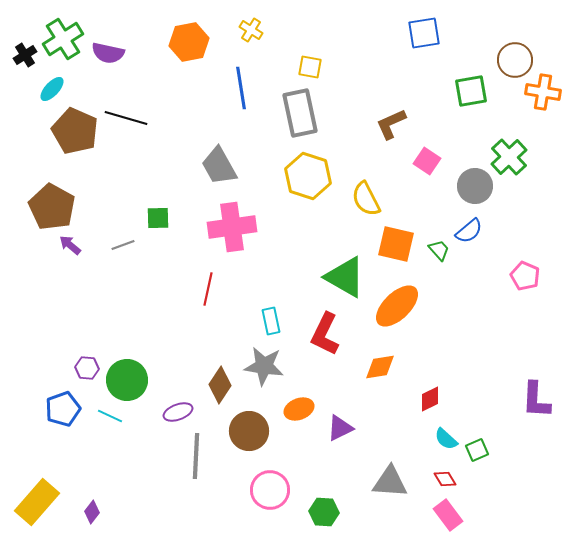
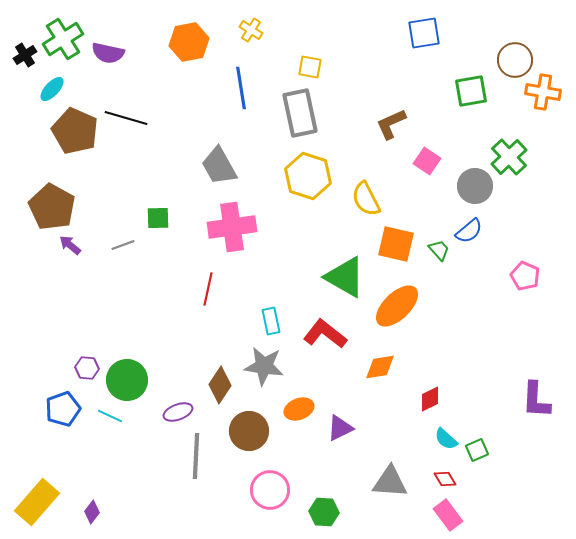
red L-shape at (325, 334): rotated 102 degrees clockwise
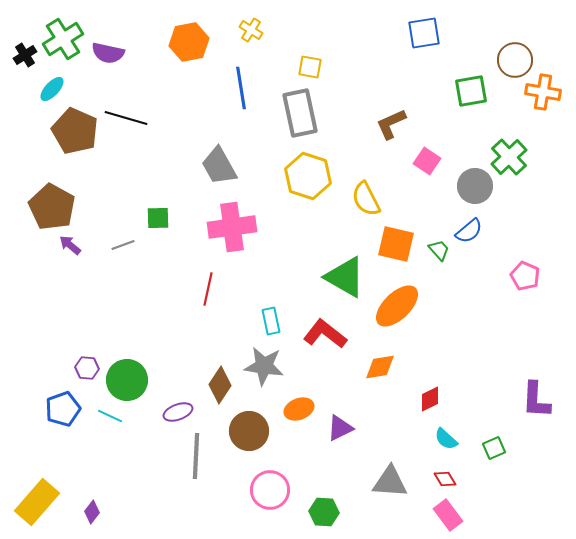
green square at (477, 450): moved 17 px right, 2 px up
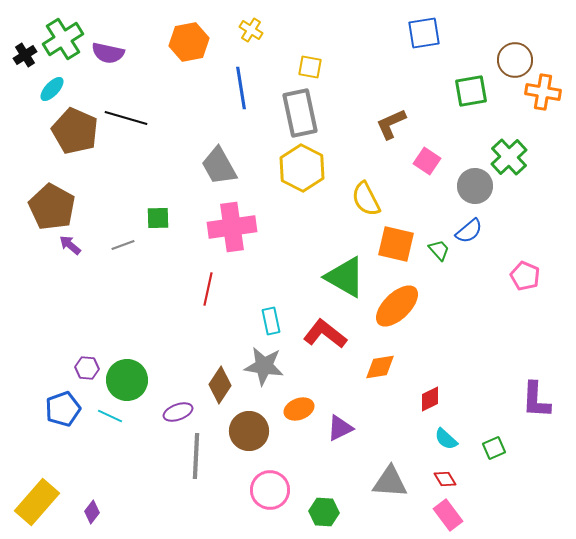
yellow hexagon at (308, 176): moved 6 px left, 8 px up; rotated 9 degrees clockwise
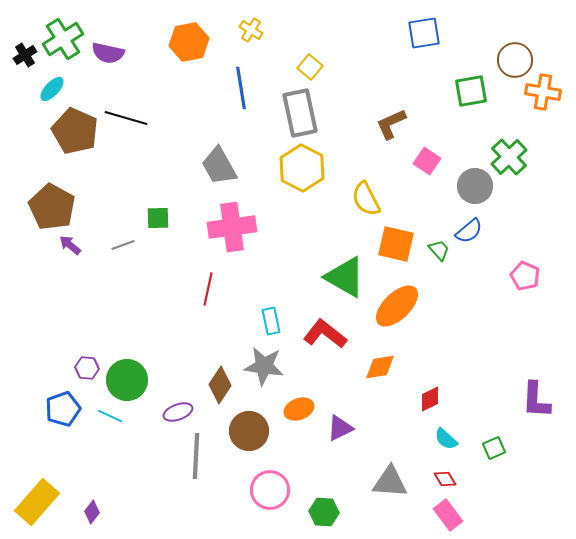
yellow square at (310, 67): rotated 30 degrees clockwise
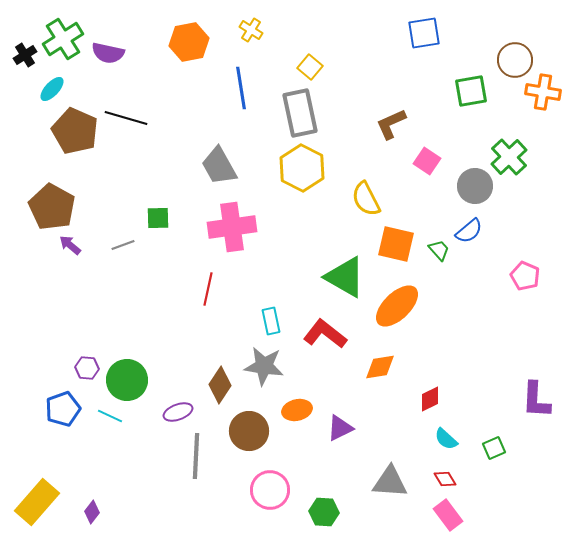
orange ellipse at (299, 409): moved 2 px left, 1 px down; rotated 8 degrees clockwise
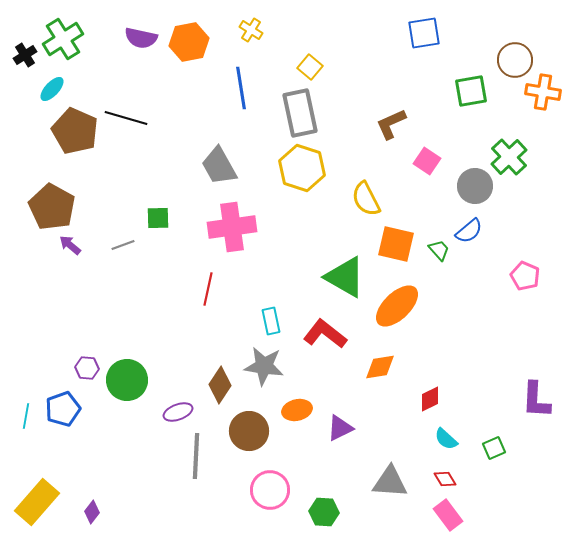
purple semicircle at (108, 53): moved 33 px right, 15 px up
yellow hexagon at (302, 168): rotated 9 degrees counterclockwise
cyan line at (110, 416): moved 84 px left; rotated 75 degrees clockwise
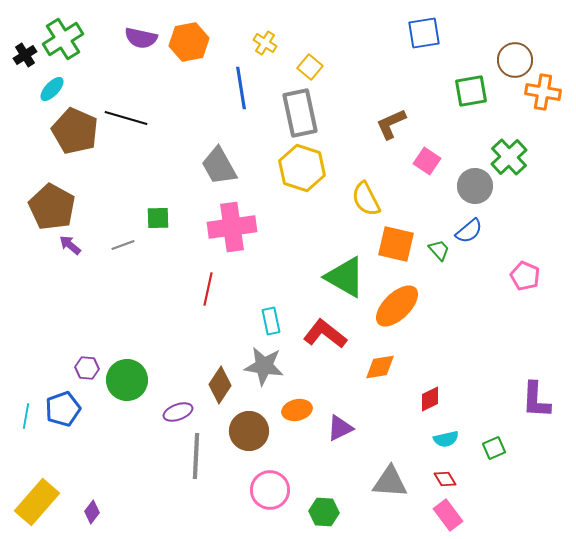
yellow cross at (251, 30): moved 14 px right, 13 px down
cyan semicircle at (446, 439): rotated 55 degrees counterclockwise
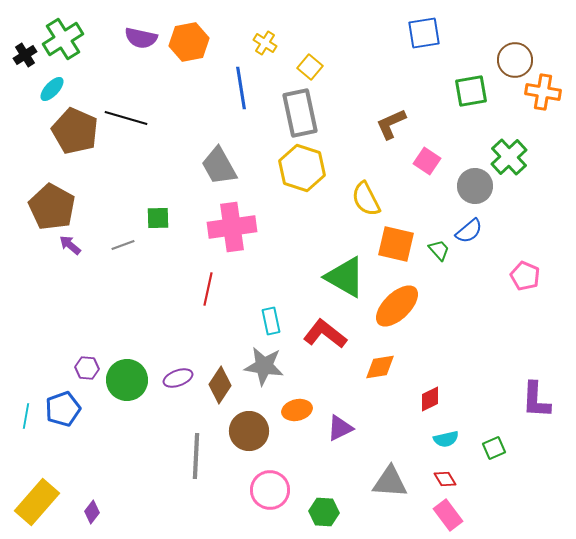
purple ellipse at (178, 412): moved 34 px up
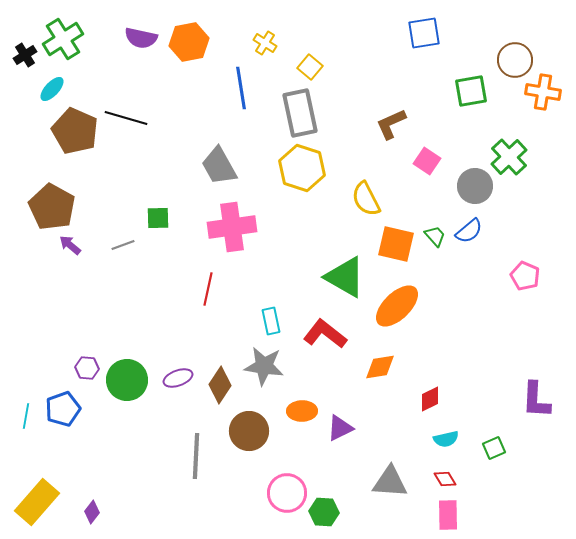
green trapezoid at (439, 250): moved 4 px left, 14 px up
orange ellipse at (297, 410): moved 5 px right, 1 px down; rotated 12 degrees clockwise
pink circle at (270, 490): moved 17 px right, 3 px down
pink rectangle at (448, 515): rotated 36 degrees clockwise
